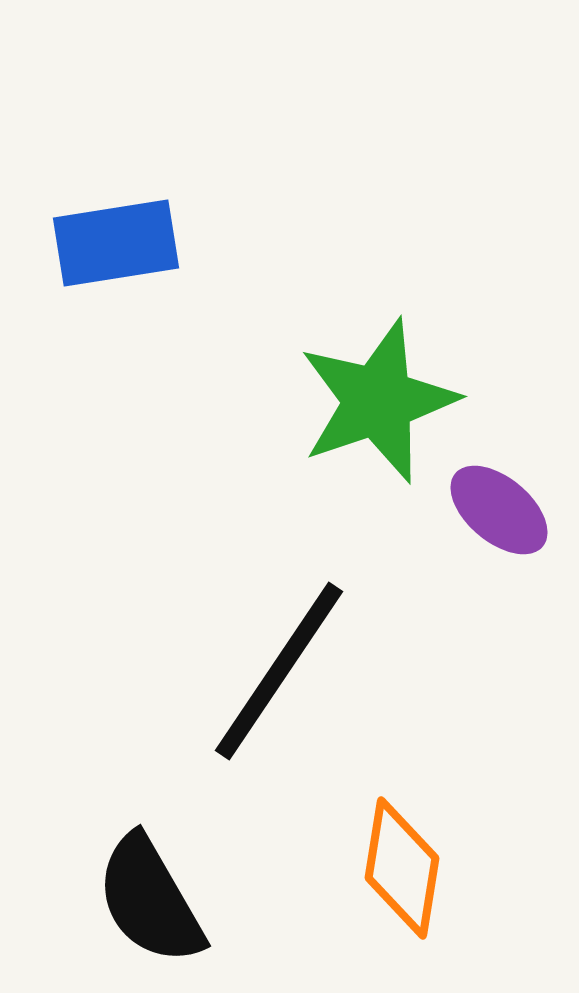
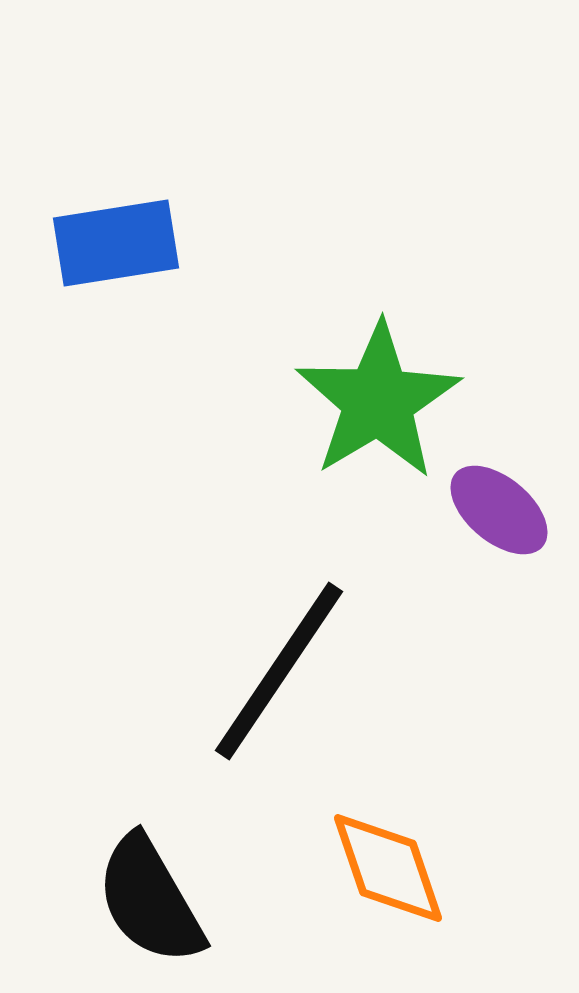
green star: rotated 12 degrees counterclockwise
orange diamond: moved 14 px left; rotated 28 degrees counterclockwise
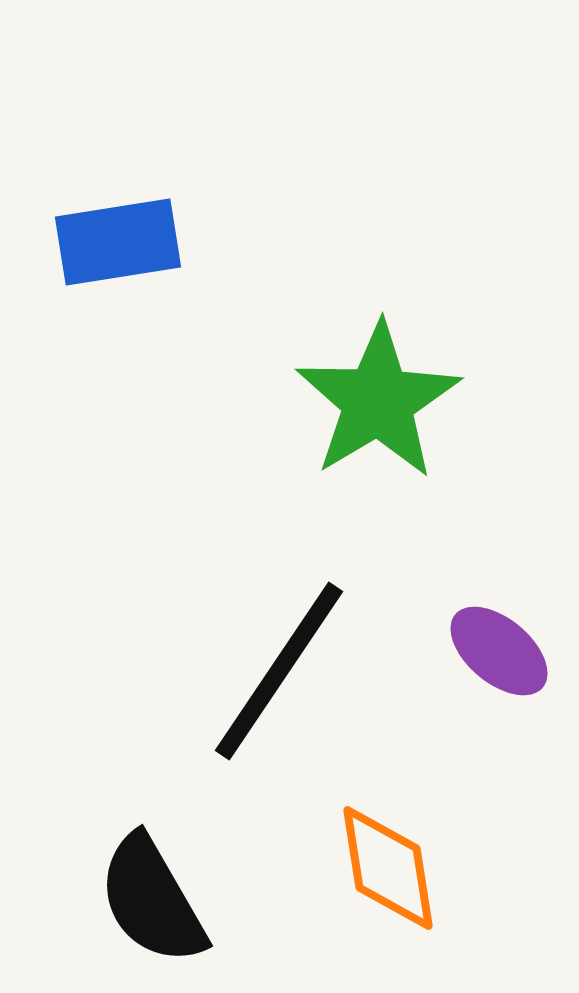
blue rectangle: moved 2 px right, 1 px up
purple ellipse: moved 141 px down
orange diamond: rotated 10 degrees clockwise
black semicircle: moved 2 px right
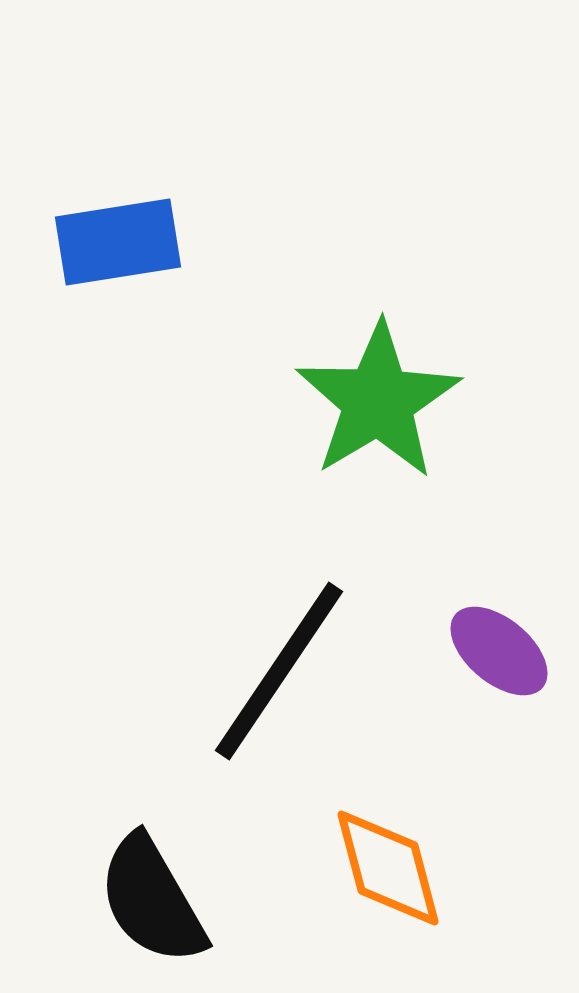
orange diamond: rotated 6 degrees counterclockwise
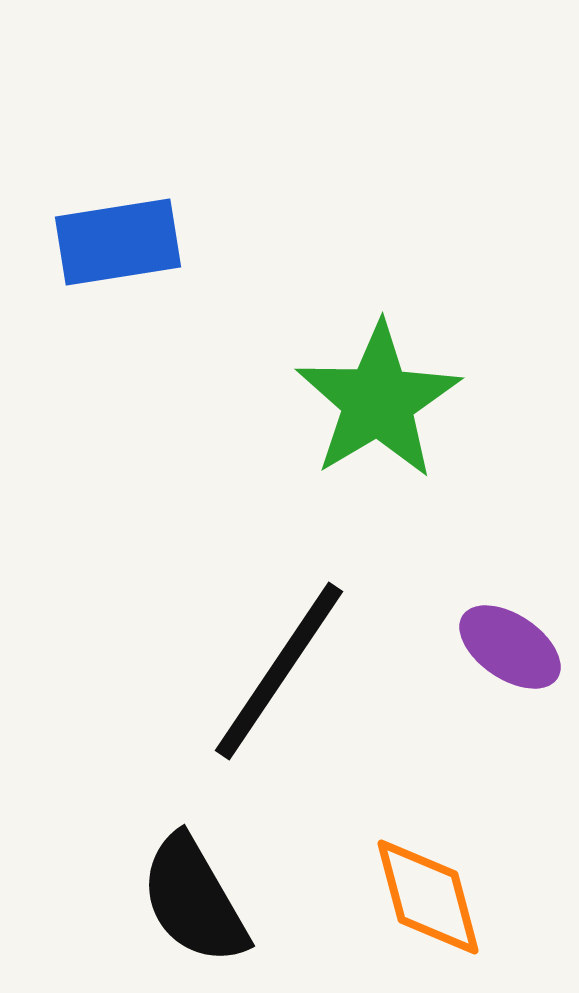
purple ellipse: moved 11 px right, 4 px up; rotated 6 degrees counterclockwise
orange diamond: moved 40 px right, 29 px down
black semicircle: moved 42 px right
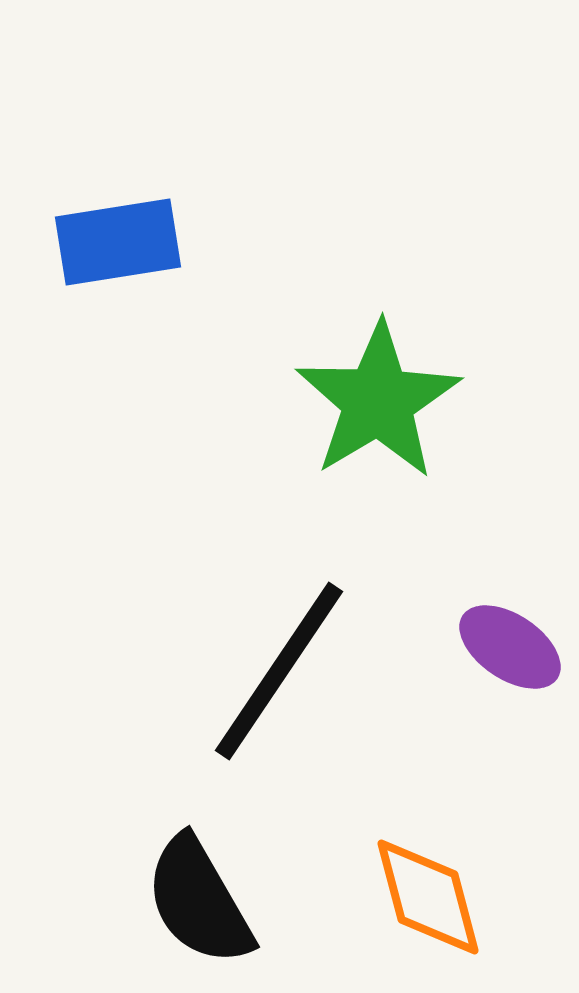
black semicircle: moved 5 px right, 1 px down
